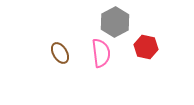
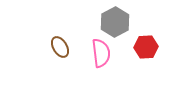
red hexagon: rotated 15 degrees counterclockwise
brown ellipse: moved 6 px up
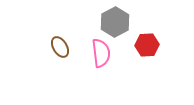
red hexagon: moved 1 px right, 2 px up
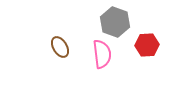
gray hexagon: rotated 12 degrees counterclockwise
pink semicircle: moved 1 px right, 1 px down
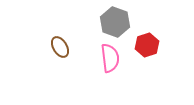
red hexagon: rotated 15 degrees counterclockwise
pink semicircle: moved 8 px right, 4 px down
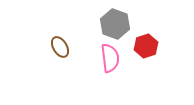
gray hexagon: moved 2 px down
red hexagon: moved 1 px left, 1 px down
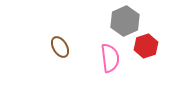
gray hexagon: moved 10 px right, 3 px up; rotated 16 degrees clockwise
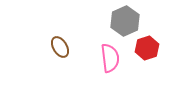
red hexagon: moved 1 px right, 2 px down
